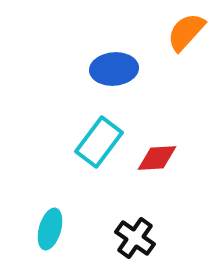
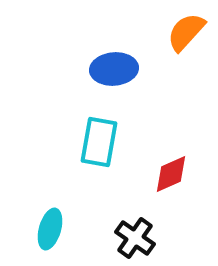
cyan rectangle: rotated 27 degrees counterclockwise
red diamond: moved 14 px right, 16 px down; rotated 21 degrees counterclockwise
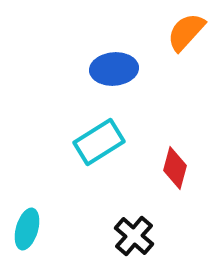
cyan rectangle: rotated 48 degrees clockwise
red diamond: moved 4 px right, 6 px up; rotated 51 degrees counterclockwise
cyan ellipse: moved 23 px left
black cross: moved 1 px left, 2 px up; rotated 6 degrees clockwise
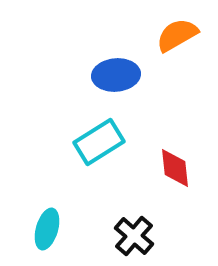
orange semicircle: moved 9 px left, 3 px down; rotated 18 degrees clockwise
blue ellipse: moved 2 px right, 6 px down
red diamond: rotated 21 degrees counterclockwise
cyan ellipse: moved 20 px right
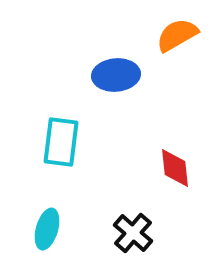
cyan rectangle: moved 38 px left; rotated 51 degrees counterclockwise
black cross: moved 1 px left, 3 px up
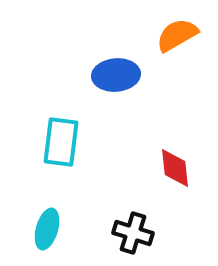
black cross: rotated 24 degrees counterclockwise
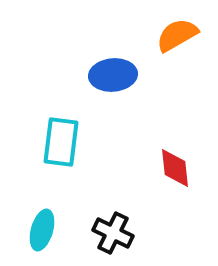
blue ellipse: moved 3 px left
cyan ellipse: moved 5 px left, 1 px down
black cross: moved 20 px left; rotated 9 degrees clockwise
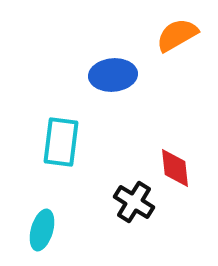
black cross: moved 21 px right, 31 px up; rotated 6 degrees clockwise
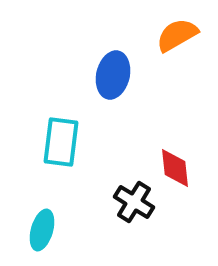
blue ellipse: rotated 72 degrees counterclockwise
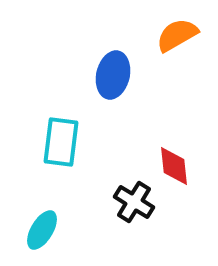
red diamond: moved 1 px left, 2 px up
cyan ellipse: rotated 15 degrees clockwise
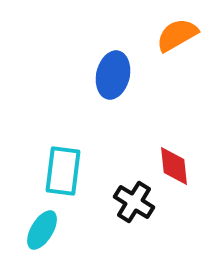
cyan rectangle: moved 2 px right, 29 px down
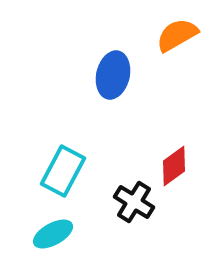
red diamond: rotated 60 degrees clockwise
cyan rectangle: rotated 21 degrees clockwise
cyan ellipse: moved 11 px right, 4 px down; rotated 30 degrees clockwise
